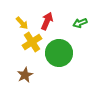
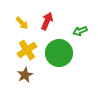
green arrow: moved 8 px down
yellow cross: moved 5 px left, 8 px down
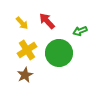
red arrow: rotated 66 degrees counterclockwise
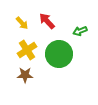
green circle: moved 1 px down
brown star: rotated 28 degrees clockwise
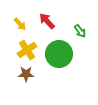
yellow arrow: moved 2 px left, 1 px down
green arrow: rotated 104 degrees counterclockwise
brown star: moved 1 px right, 1 px up
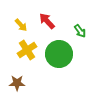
yellow arrow: moved 1 px right, 1 px down
brown star: moved 9 px left, 9 px down
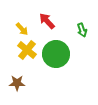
yellow arrow: moved 1 px right, 4 px down
green arrow: moved 2 px right, 1 px up; rotated 16 degrees clockwise
yellow cross: rotated 18 degrees counterclockwise
green circle: moved 3 px left
